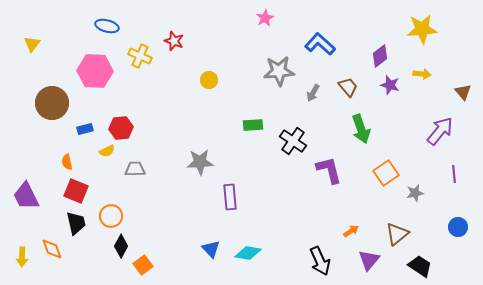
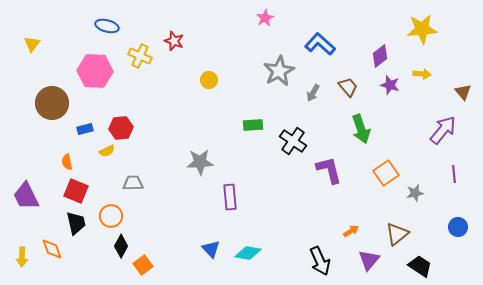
gray star at (279, 71): rotated 24 degrees counterclockwise
purple arrow at (440, 131): moved 3 px right, 1 px up
gray trapezoid at (135, 169): moved 2 px left, 14 px down
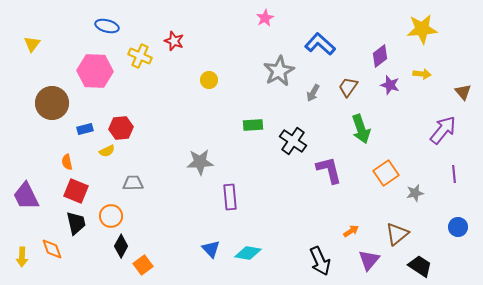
brown trapezoid at (348, 87): rotated 105 degrees counterclockwise
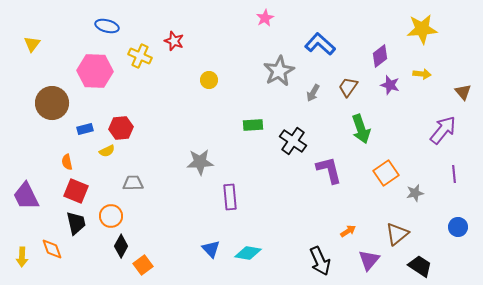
orange arrow at (351, 231): moved 3 px left
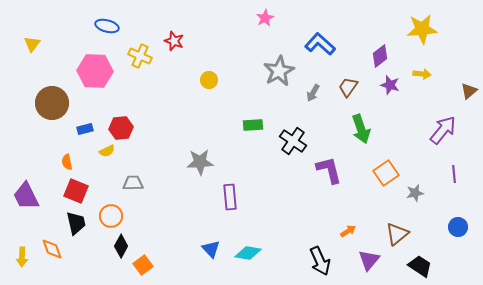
brown triangle at (463, 92): moved 6 px right, 1 px up; rotated 30 degrees clockwise
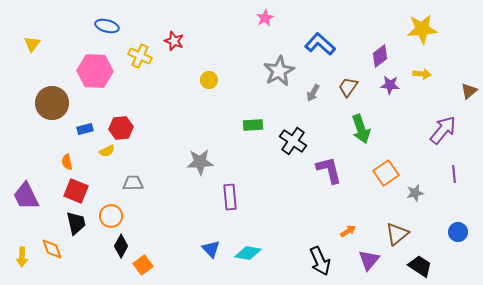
purple star at (390, 85): rotated 12 degrees counterclockwise
blue circle at (458, 227): moved 5 px down
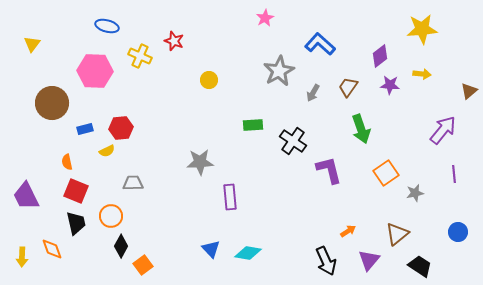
black arrow at (320, 261): moved 6 px right
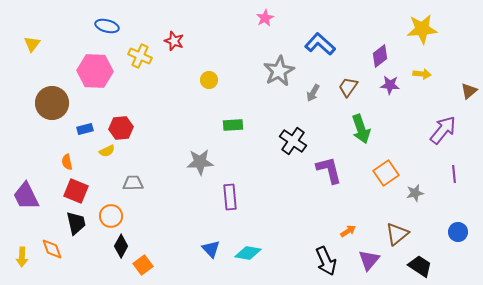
green rectangle at (253, 125): moved 20 px left
